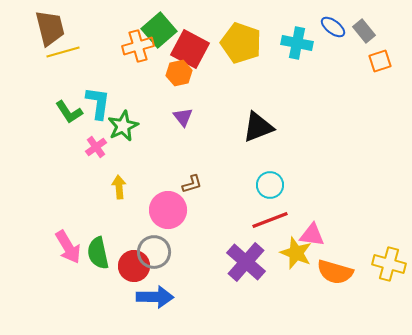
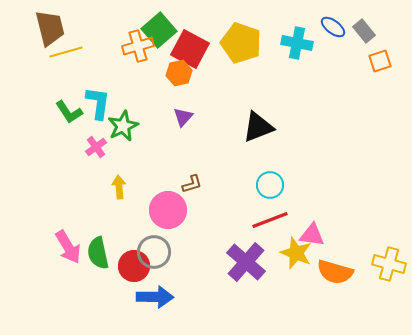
yellow line: moved 3 px right
purple triangle: rotated 20 degrees clockwise
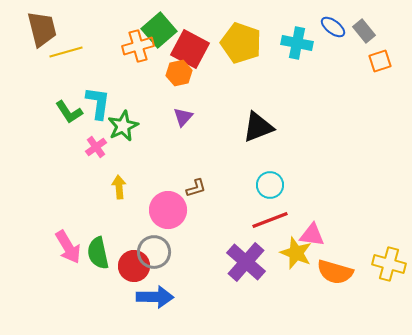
brown trapezoid: moved 8 px left, 1 px down
brown L-shape: moved 4 px right, 4 px down
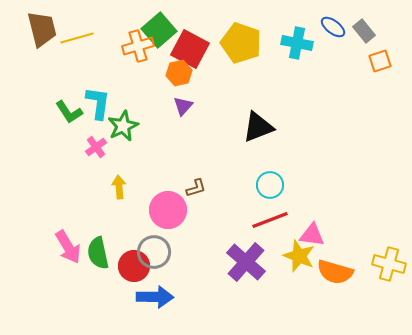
yellow line: moved 11 px right, 14 px up
purple triangle: moved 11 px up
yellow star: moved 3 px right, 3 px down
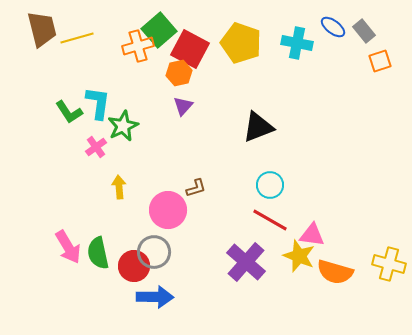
red line: rotated 51 degrees clockwise
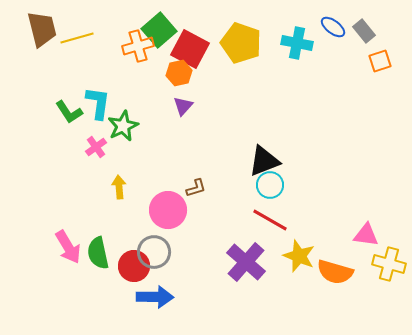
black triangle: moved 6 px right, 34 px down
pink triangle: moved 54 px right
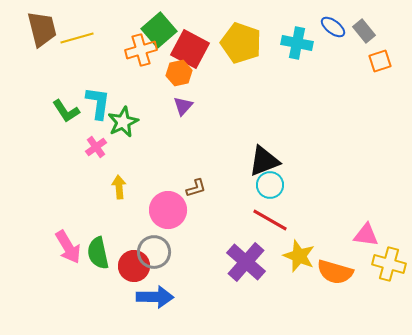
orange cross: moved 3 px right, 4 px down
green L-shape: moved 3 px left, 1 px up
green star: moved 4 px up
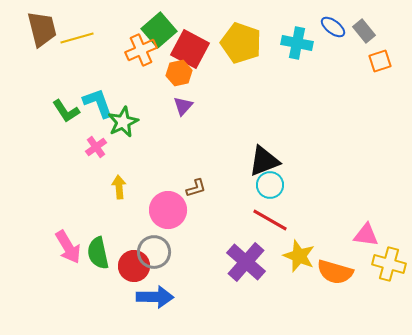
orange cross: rotated 8 degrees counterclockwise
cyan L-shape: rotated 28 degrees counterclockwise
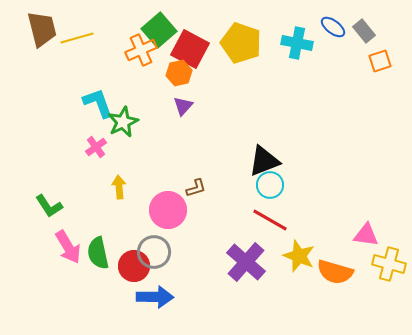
green L-shape: moved 17 px left, 95 px down
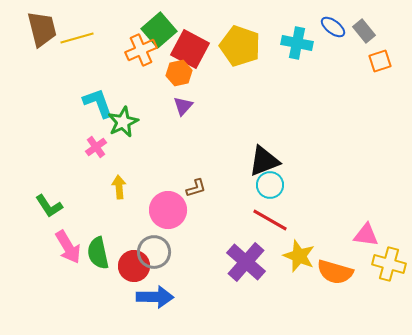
yellow pentagon: moved 1 px left, 3 px down
